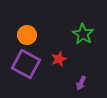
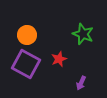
green star: rotated 10 degrees counterclockwise
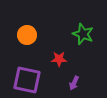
red star: rotated 21 degrees clockwise
purple square: moved 1 px right, 16 px down; rotated 16 degrees counterclockwise
purple arrow: moved 7 px left
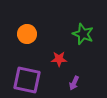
orange circle: moved 1 px up
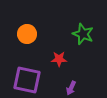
purple arrow: moved 3 px left, 5 px down
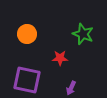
red star: moved 1 px right, 1 px up
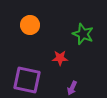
orange circle: moved 3 px right, 9 px up
purple arrow: moved 1 px right
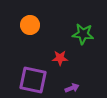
green star: rotated 15 degrees counterclockwise
purple square: moved 6 px right
purple arrow: rotated 136 degrees counterclockwise
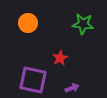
orange circle: moved 2 px left, 2 px up
green star: moved 10 px up
red star: rotated 28 degrees counterclockwise
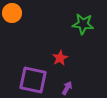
orange circle: moved 16 px left, 10 px up
purple arrow: moved 5 px left; rotated 40 degrees counterclockwise
